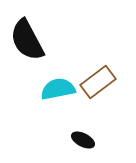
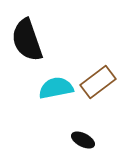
black semicircle: rotated 9 degrees clockwise
cyan semicircle: moved 2 px left, 1 px up
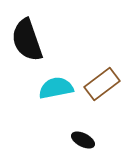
brown rectangle: moved 4 px right, 2 px down
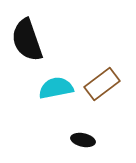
black ellipse: rotated 15 degrees counterclockwise
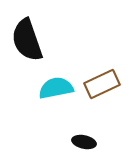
brown rectangle: rotated 12 degrees clockwise
black ellipse: moved 1 px right, 2 px down
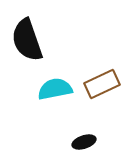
cyan semicircle: moved 1 px left, 1 px down
black ellipse: rotated 30 degrees counterclockwise
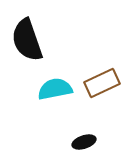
brown rectangle: moved 1 px up
